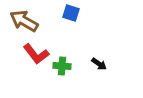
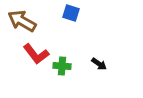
brown arrow: moved 2 px left
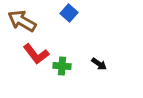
blue square: moved 2 px left; rotated 24 degrees clockwise
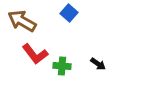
red L-shape: moved 1 px left
black arrow: moved 1 px left
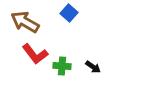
brown arrow: moved 3 px right, 1 px down
black arrow: moved 5 px left, 3 px down
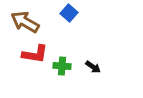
red L-shape: rotated 44 degrees counterclockwise
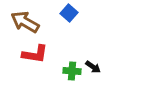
green cross: moved 10 px right, 5 px down
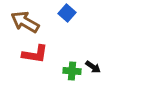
blue square: moved 2 px left
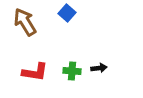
brown arrow: rotated 28 degrees clockwise
red L-shape: moved 18 px down
black arrow: moved 6 px right, 1 px down; rotated 42 degrees counterclockwise
